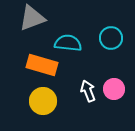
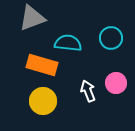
pink circle: moved 2 px right, 6 px up
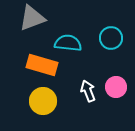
pink circle: moved 4 px down
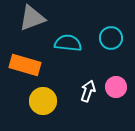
orange rectangle: moved 17 px left
white arrow: rotated 40 degrees clockwise
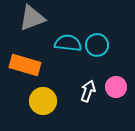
cyan circle: moved 14 px left, 7 px down
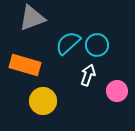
cyan semicircle: rotated 48 degrees counterclockwise
pink circle: moved 1 px right, 4 px down
white arrow: moved 16 px up
